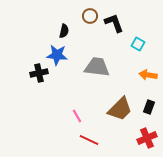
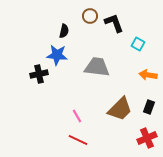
black cross: moved 1 px down
red line: moved 11 px left
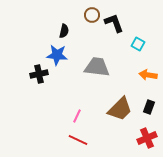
brown circle: moved 2 px right, 1 px up
pink line: rotated 56 degrees clockwise
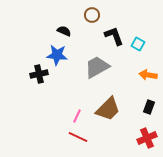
black L-shape: moved 13 px down
black semicircle: rotated 80 degrees counterclockwise
gray trapezoid: rotated 36 degrees counterclockwise
brown trapezoid: moved 12 px left
red line: moved 3 px up
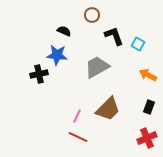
orange arrow: rotated 18 degrees clockwise
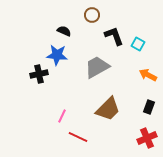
pink line: moved 15 px left
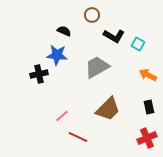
black L-shape: rotated 140 degrees clockwise
black rectangle: rotated 32 degrees counterclockwise
pink line: rotated 24 degrees clockwise
